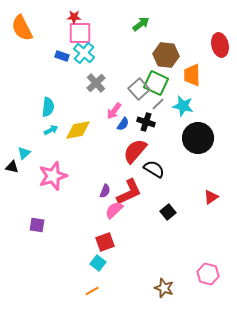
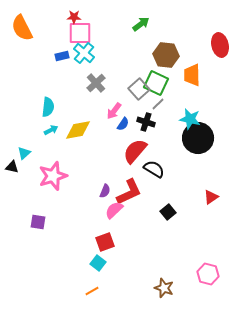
blue rectangle: rotated 32 degrees counterclockwise
cyan star: moved 7 px right, 13 px down
purple square: moved 1 px right, 3 px up
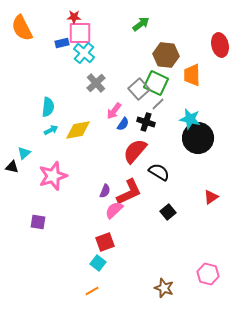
blue rectangle: moved 13 px up
black semicircle: moved 5 px right, 3 px down
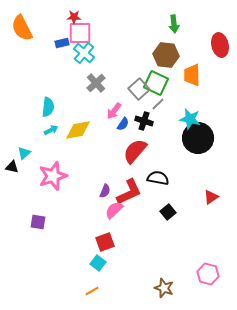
green arrow: moved 33 px right; rotated 120 degrees clockwise
black cross: moved 2 px left, 1 px up
black semicircle: moved 1 px left, 6 px down; rotated 20 degrees counterclockwise
